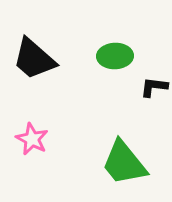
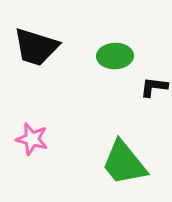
black trapezoid: moved 2 px right, 12 px up; rotated 24 degrees counterclockwise
pink star: rotated 12 degrees counterclockwise
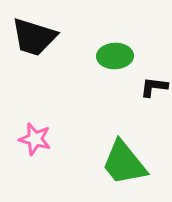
black trapezoid: moved 2 px left, 10 px up
pink star: moved 3 px right
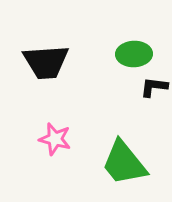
black trapezoid: moved 12 px right, 25 px down; rotated 21 degrees counterclockwise
green ellipse: moved 19 px right, 2 px up
pink star: moved 20 px right
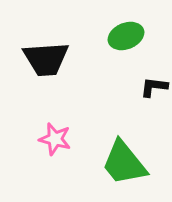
green ellipse: moved 8 px left, 18 px up; rotated 20 degrees counterclockwise
black trapezoid: moved 3 px up
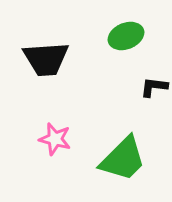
green trapezoid: moved 1 px left, 4 px up; rotated 96 degrees counterclockwise
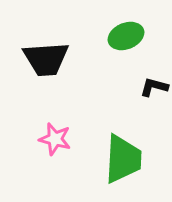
black L-shape: rotated 8 degrees clockwise
green trapezoid: rotated 42 degrees counterclockwise
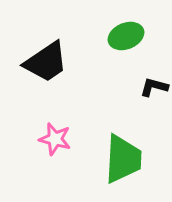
black trapezoid: moved 3 px down; rotated 30 degrees counterclockwise
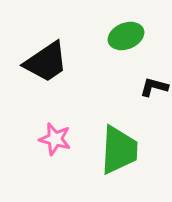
green trapezoid: moved 4 px left, 9 px up
